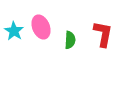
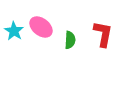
pink ellipse: rotated 30 degrees counterclockwise
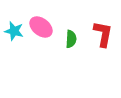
cyan star: rotated 18 degrees counterclockwise
green semicircle: moved 1 px right, 1 px up
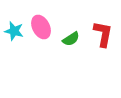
pink ellipse: rotated 25 degrees clockwise
green semicircle: rotated 54 degrees clockwise
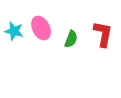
pink ellipse: moved 1 px down
green semicircle: rotated 36 degrees counterclockwise
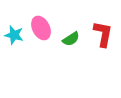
cyan star: moved 4 px down
green semicircle: rotated 36 degrees clockwise
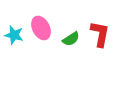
red L-shape: moved 3 px left
